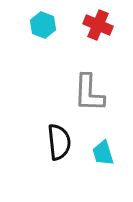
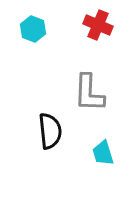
cyan hexagon: moved 10 px left, 4 px down
black semicircle: moved 9 px left, 11 px up
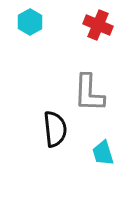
cyan hexagon: moved 3 px left, 7 px up; rotated 10 degrees clockwise
black semicircle: moved 5 px right, 2 px up
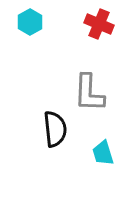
red cross: moved 1 px right, 1 px up
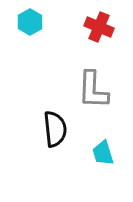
red cross: moved 3 px down
gray L-shape: moved 4 px right, 3 px up
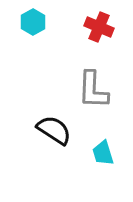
cyan hexagon: moved 3 px right
black semicircle: moved 1 px left, 1 px down; rotated 51 degrees counterclockwise
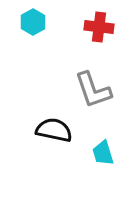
red cross: rotated 16 degrees counterclockwise
gray L-shape: rotated 21 degrees counterclockwise
black semicircle: rotated 21 degrees counterclockwise
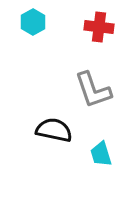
cyan trapezoid: moved 2 px left, 1 px down
